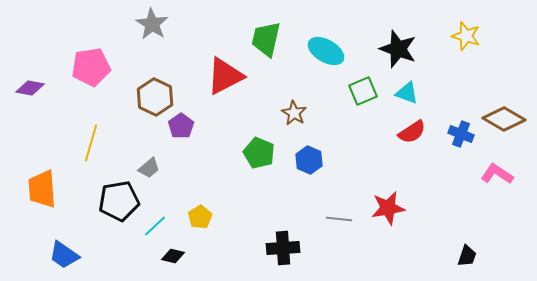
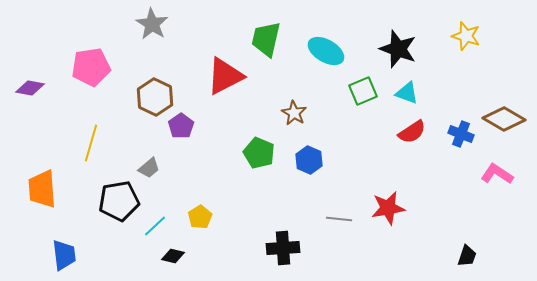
blue trapezoid: rotated 132 degrees counterclockwise
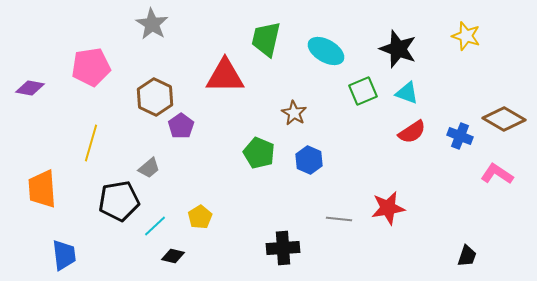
red triangle: rotated 27 degrees clockwise
blue cross: moved 1 px left, 2 px down
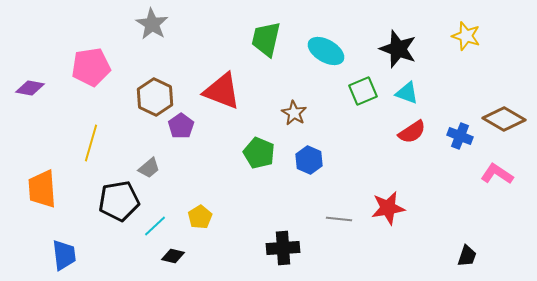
red triangle: moved 3 px left, 15 px down; rotated 21 degrees clockwise
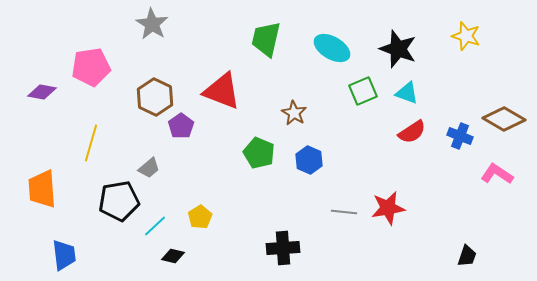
cyan ellipse: moved 6 px right, 3 px up
purple diamond: moved 12 px right, 4 px down
gray line: moved 5 px right, 7 px up
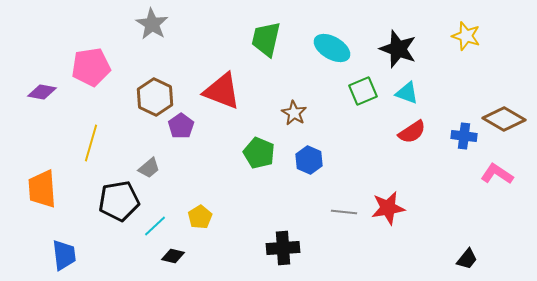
blue cross: moved 4 px right; rotated 15 degrees counterclockwise
black trapezoid: moved 3 px down; rotated 20 degrees clockwise
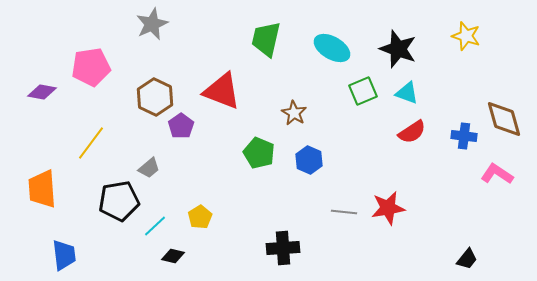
gray star: rotated 16 degrees clockwise
brown diamond: rotated 45 degrees clockwise
yellow line: rotated 21 degrees clockwise
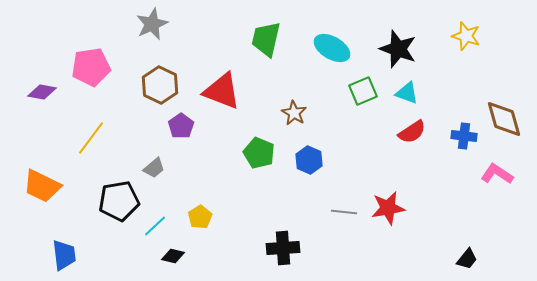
brown hexagon: moved 5 px right, 12 px up
yellow line: moved 5 px up
gray trapezoid: moved 5 px right
orange trapezoid: moved 3 px up; rotated 60 degrees counterclockwise
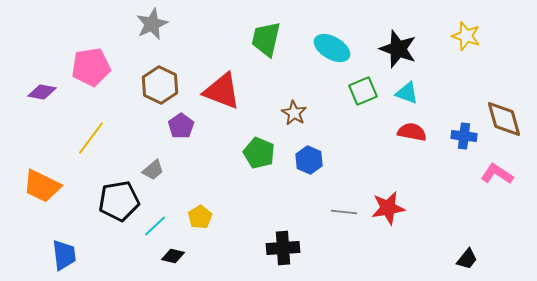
red semicircle: rotated 136 degrees counterclockwise
gray trapezoid: moved 1 px left, 2 px down
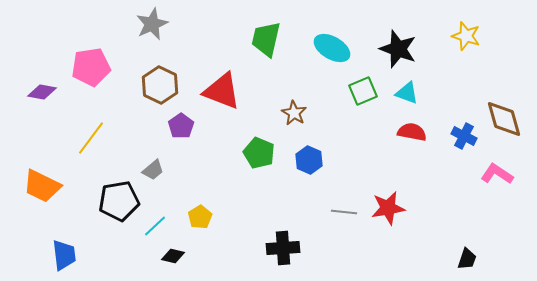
blue cross: rotated 20 degrees clockwise
black trapezoid: rotated 20 degrees counterclockwise
